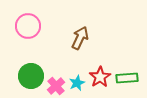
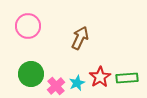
green circle: moved 2 px up
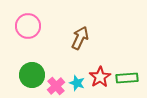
green circle: moved 1 px right, 1 px down
cyan star: rotated 28 degrees counterclockwise
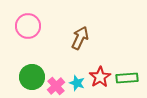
green circle: moved 2 px down
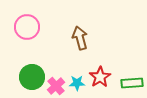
pink circle: moved 1 px left, 1 px down
brown arrow: rotated 40 degrees counterclockwise
green rectangle: moved 5 px right, 5 px down
cyan star: rotated 21 degrees counterclockwise
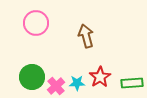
pink circle: moved 9 px right, 4 px up
brown arrow: moved 6 px right, 2 px up
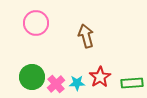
pink cross: moved 2 px up
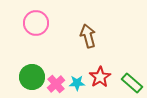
brown arrow: moved 2 px right
green rectangle: rotated 45 degrees clockwise
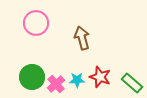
brown arrow: moved 6 px left, 2 px down
red star: rotated 20 degrees counterclockwise
cyan star: moved 3 px up
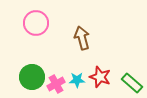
pink cross: rotated 12 degrees clockwise
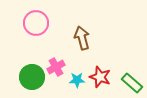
pink cross: moved 17 px up
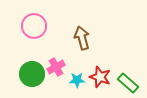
pink circle: moved 2 px left, 3 px down
green circle: moved 3 px up
green rectangle: moved 4 px left
